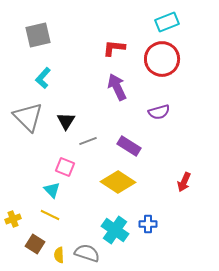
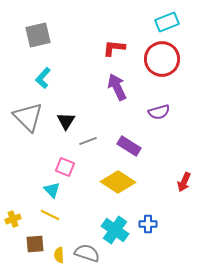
brown square: rotated 36 degrees counterclockwise
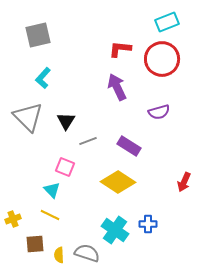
red L-shape: moved 6 px right, 1 px down
